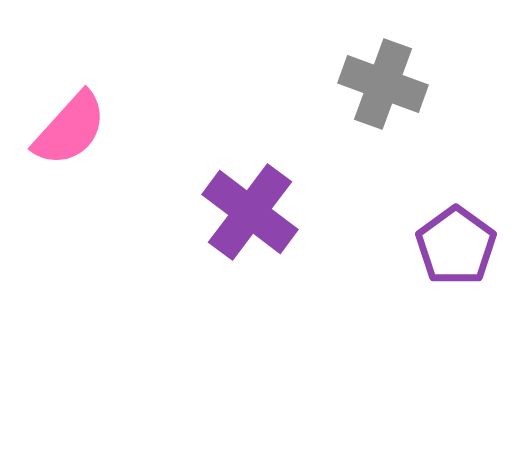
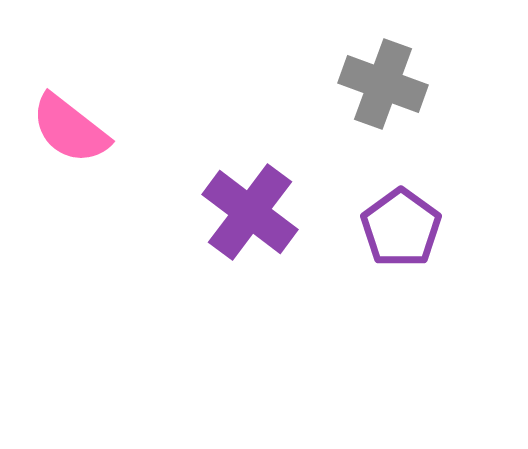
pink semicircle: rotated 86 degrees clockwise
purple pentagon: moved 55 px left, 18 px up
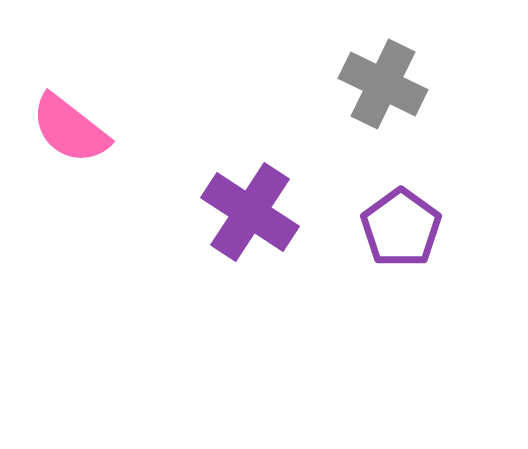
gray cross: rotated 6 degrees clockwise
purple cross: rotated 4 degrees counterclockwise
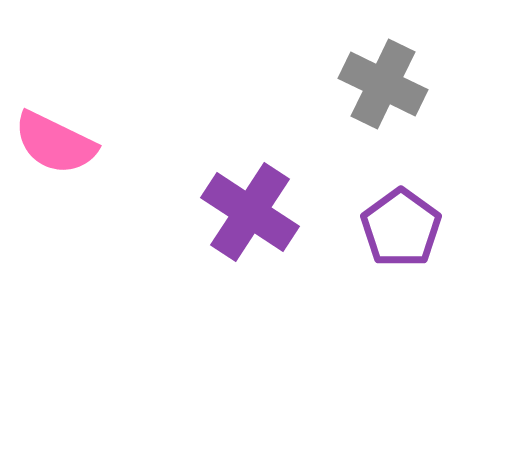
pink semicircle: moved 15 px left, 14 px down; rotated 12 degrees counterclockwise
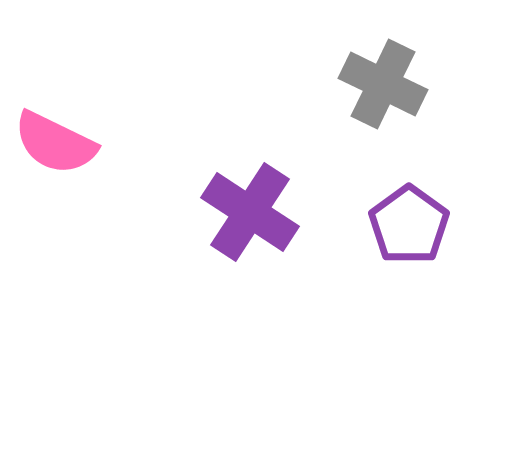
purple pentagon: moved 8 px right, 3 px up
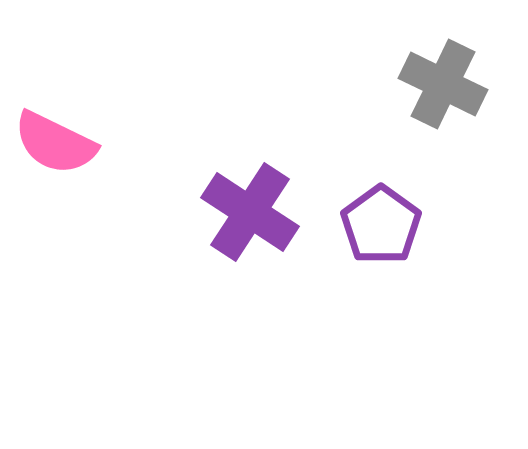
gray cross: moved 60 px right
purple pentagon: moved 28 px left
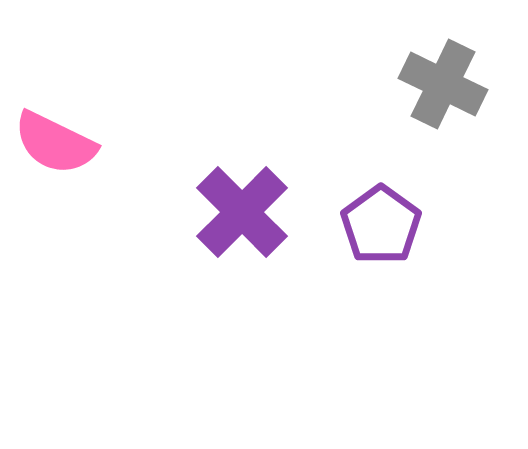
purple cross: moved 8 px left; rotated 12 degrees clockwise
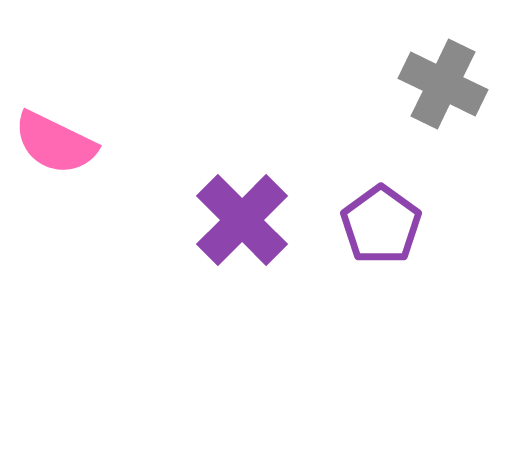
purple cross: moved 8 px down
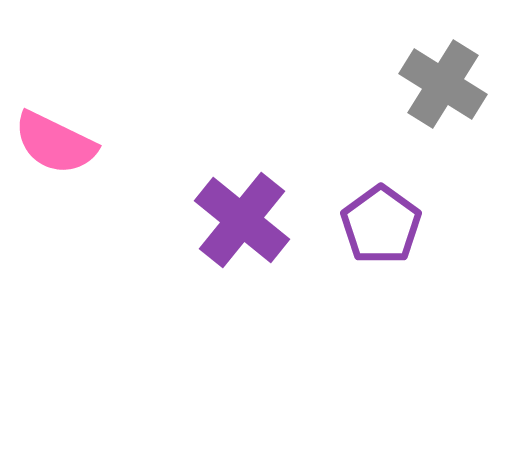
gray cross: rotated 6 degrees clockwise
purple cross: rotated 6 degrees counterclockwise
